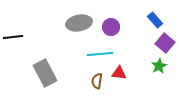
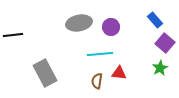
black line: moved 2 px up
green star: moved 1 px right, 2 px down
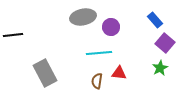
gray ellipse: moved 4 px right, 6 px up
cyan line: moved 1 px left, 1 px up
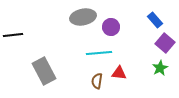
gray rectangle: moved 1 px left, 2 px up
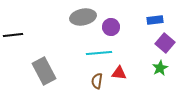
blue rectangle: rotated 56 degrees counterclockwise
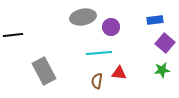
green star: moved 2 px right, 2 px down; rotated 21 degrees clockwise
